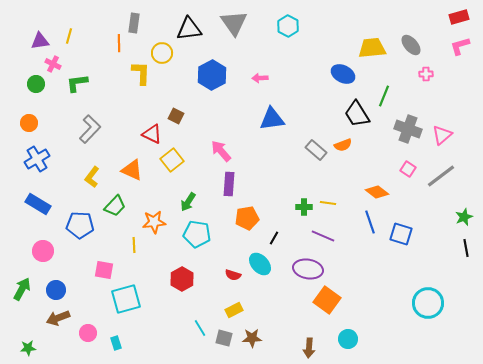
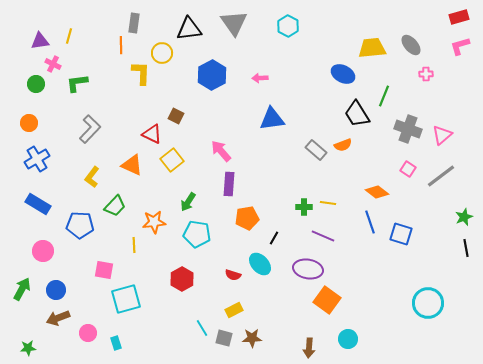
orange line at (119, 43): moved 2 px right, 2 px down
orange triangle at (132, 170): moved 5 px up
cyan line at (200, 328): moved 2 px right
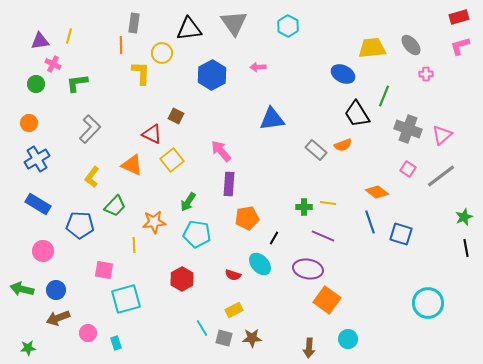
pink arrow at (260, 78): moved 2 px left, 11 px up
green arrow at (22, 289): rotated 105 degrees counterclockwise
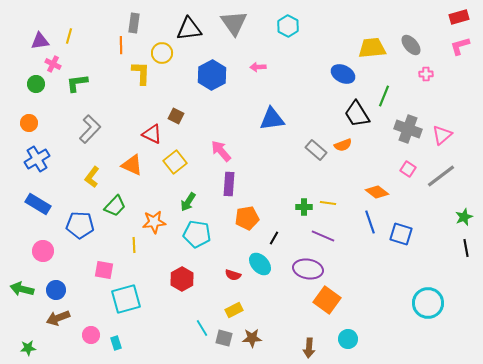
yellow square at (172, 160): moved 3 px right, 2 px down
pink circle at (88, 333): moved 3 px right, 2 px down
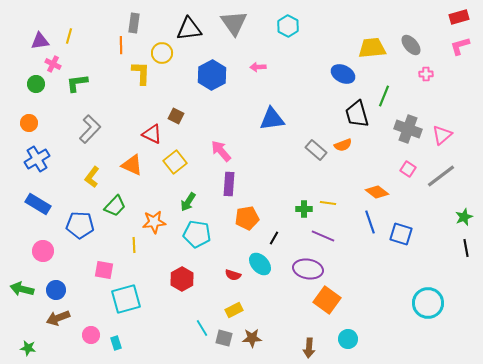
black trapezoid at (357, 114): rotated 16 degrees clockwise
green cross at (304, 207): moved 2 px down
green star at (28, 348): rotated 14 degrees clockwise
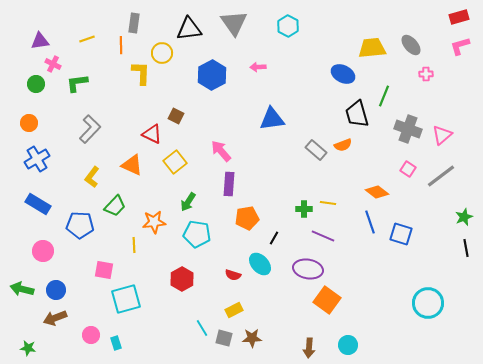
yellow line at (69, 36): moved 18 px right, 3 px down; rotated 56 degrees clockwise
brown arrow at (58, 318): moved 3 px left
cyan circle at (348, 339): moved 6 px down
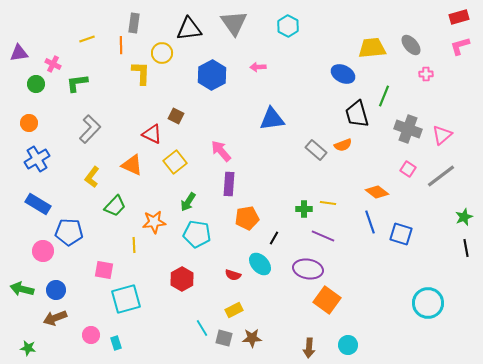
purple triangle at (40, 41): moved 21 px left, 12 px down
blue pentagon at (80, 225): moved 11 px left, 7 px down
